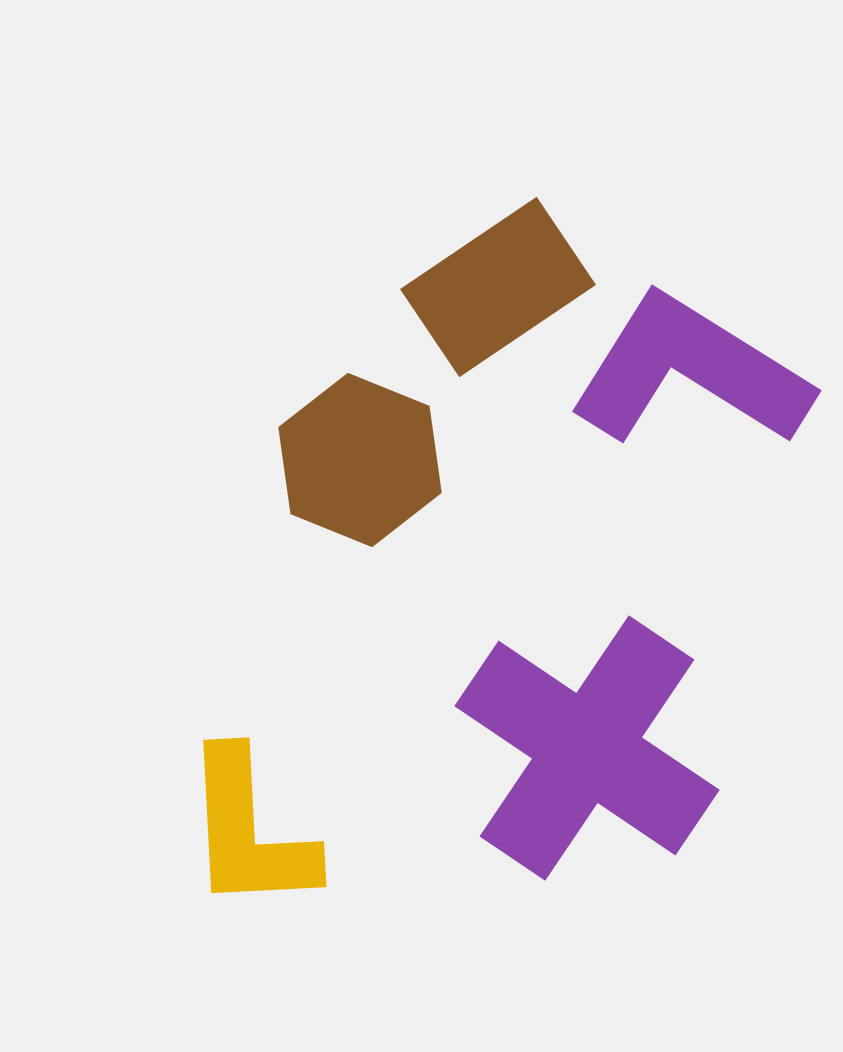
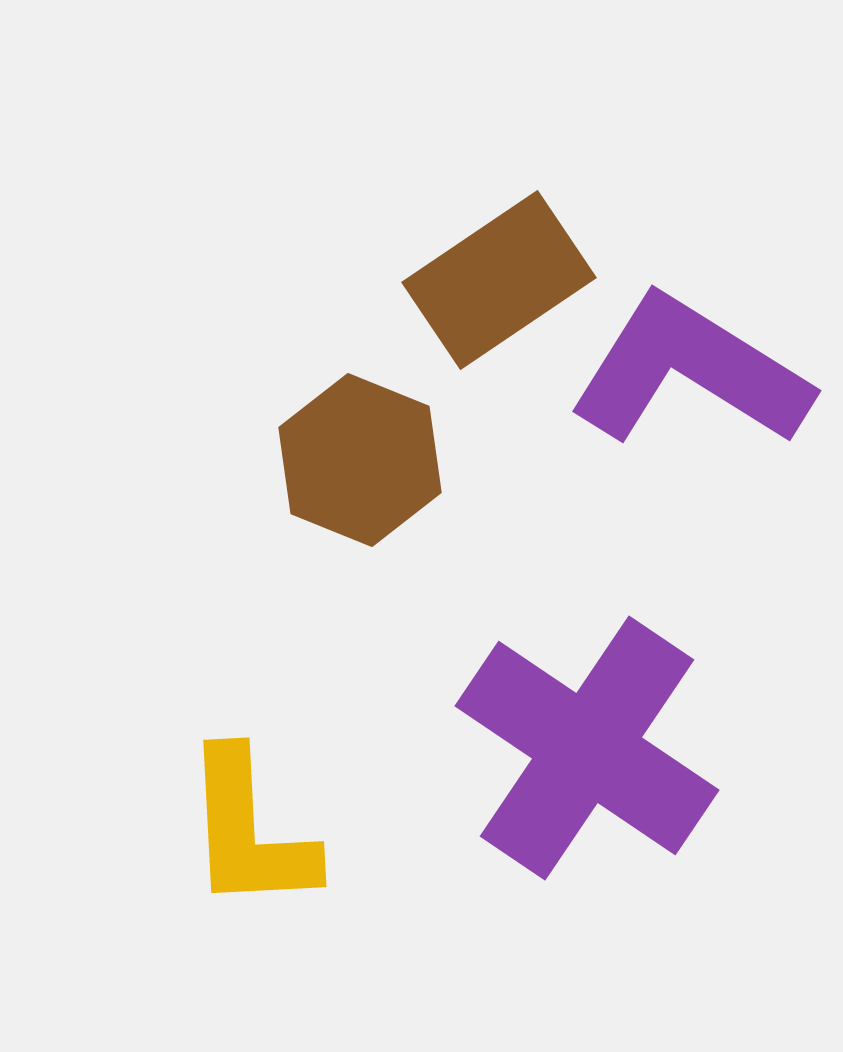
brown rectangle: moved 1 px right, 7 px up
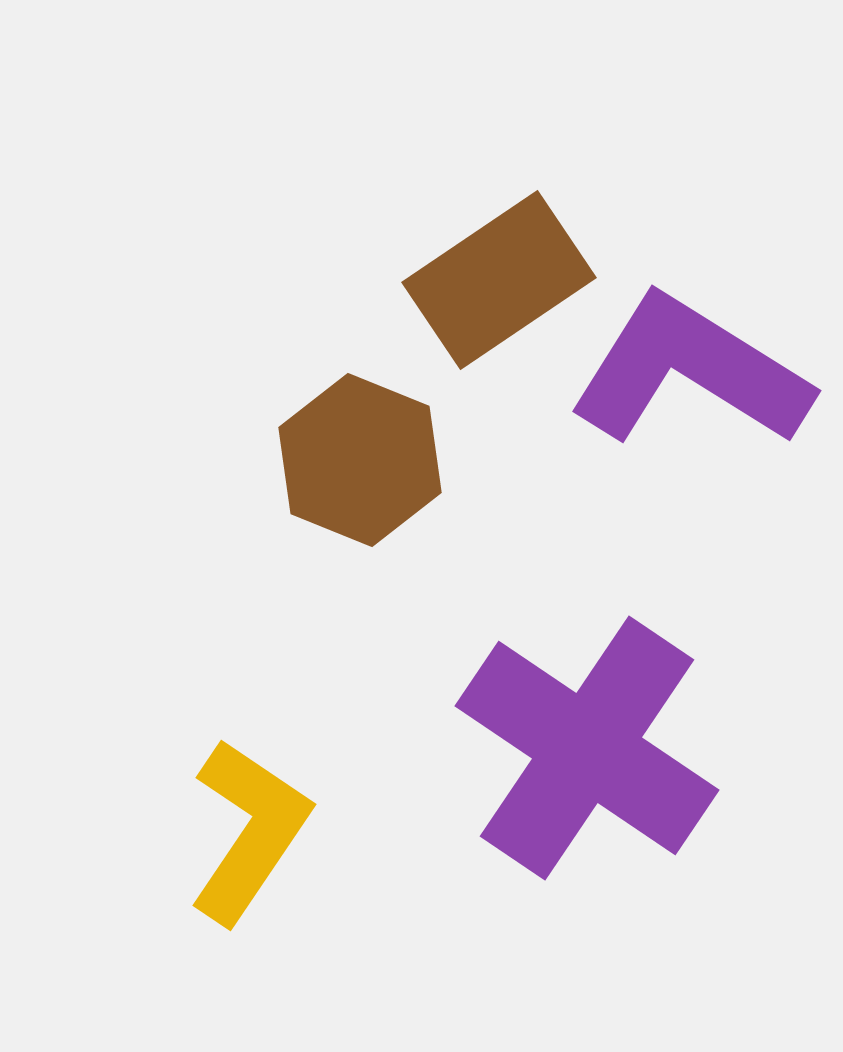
yellow L-shape: rotated 143 degrees counterclockwise
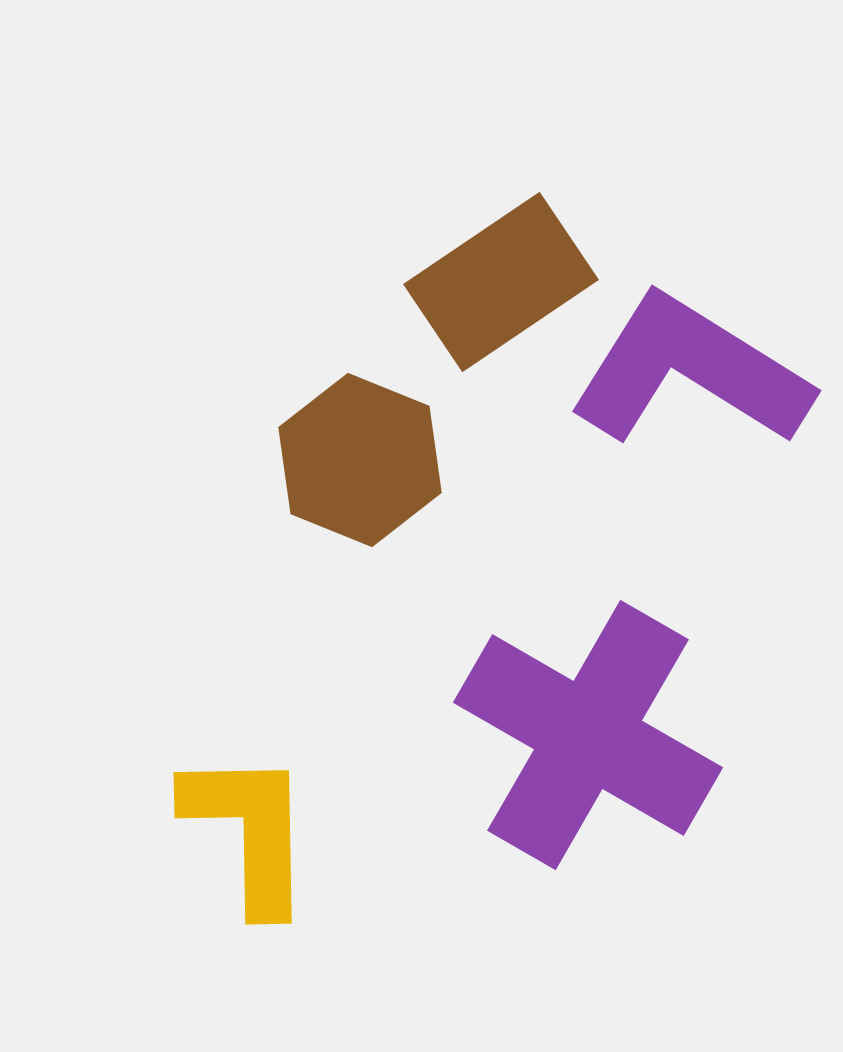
brown rectangle: moved 2 px right, 2 px down
purple cross: moved 1 px right, 13 px up; rotated 4 degrees counterclockwise
yellow L-shape: rotated 35 degrees counterclockwise
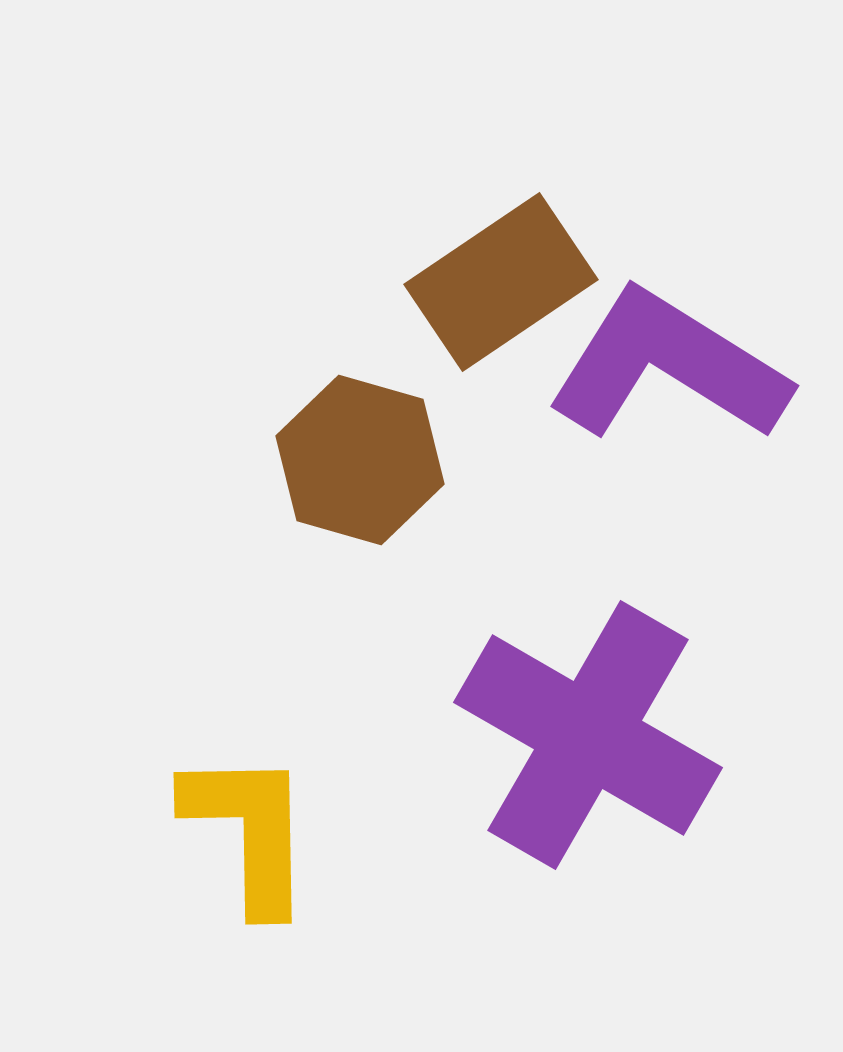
purple L-shape: moved 22 px left, 5 px up
brown hexagon: rotated 6 degrees counterclockwise
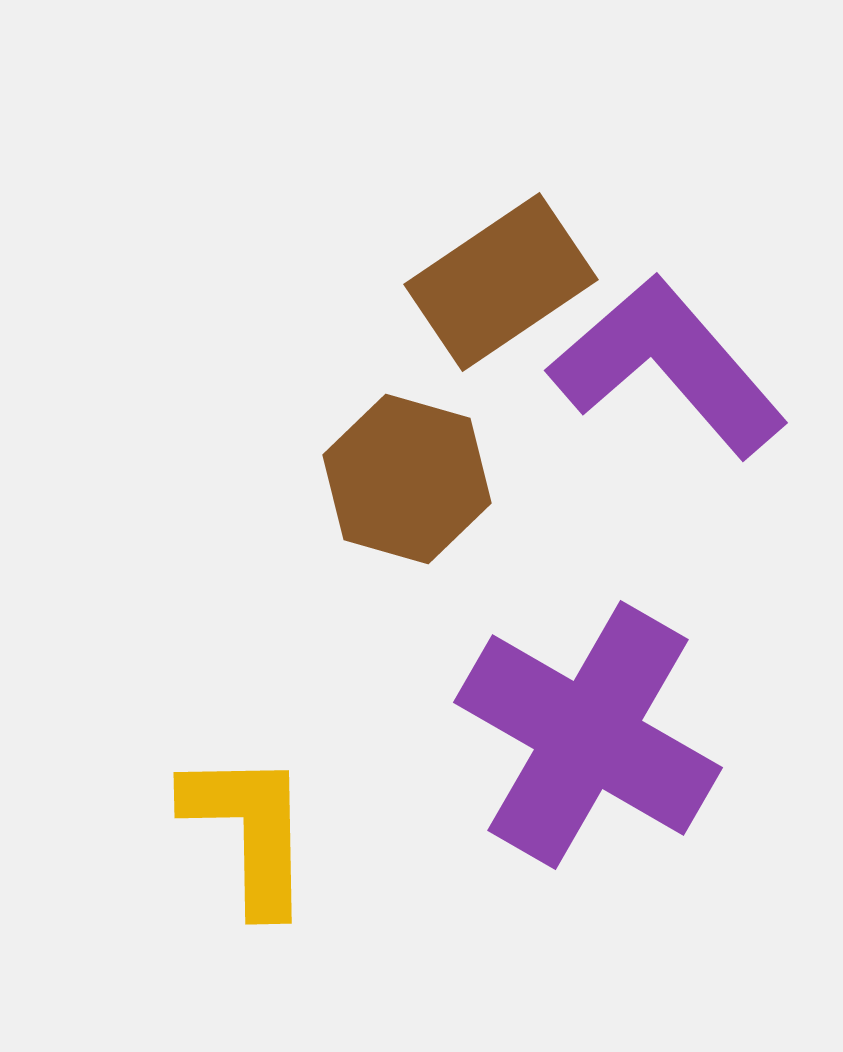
purple L-shape: rotated 17 degrees clockwise
brown hexagon: moved 47 px right, 19 px down
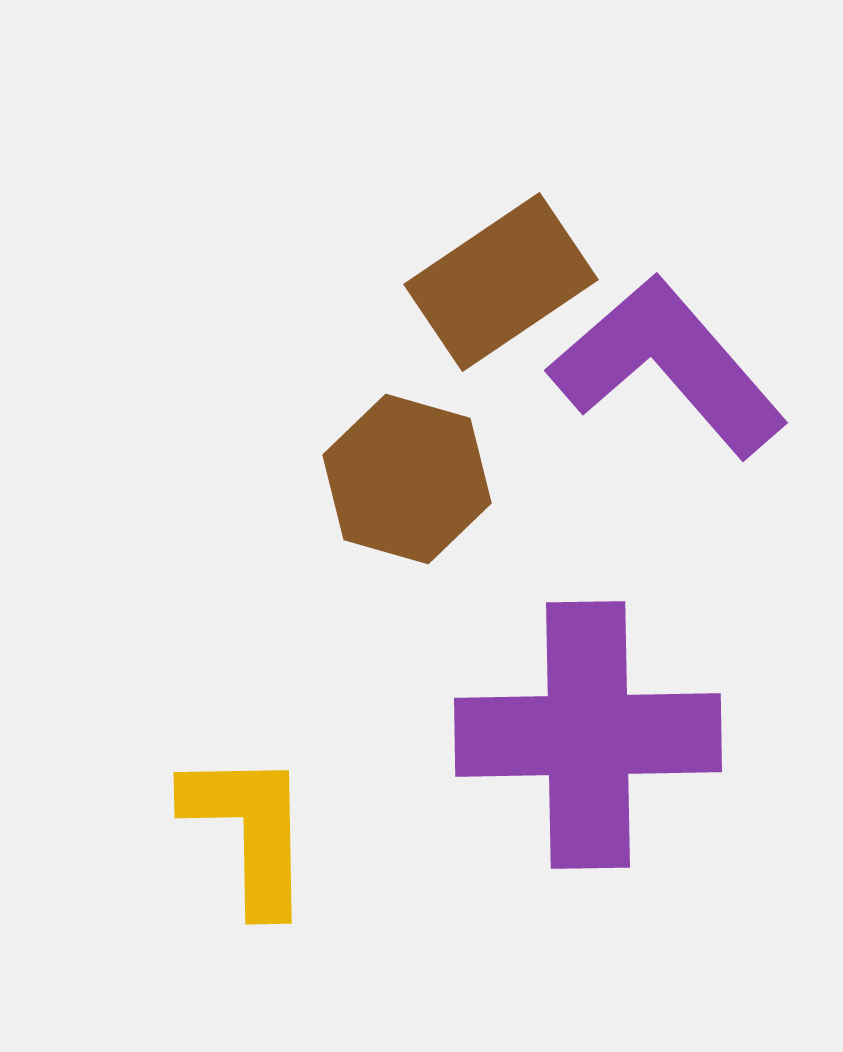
purple cross: rotated 31 degrees counterclockwise
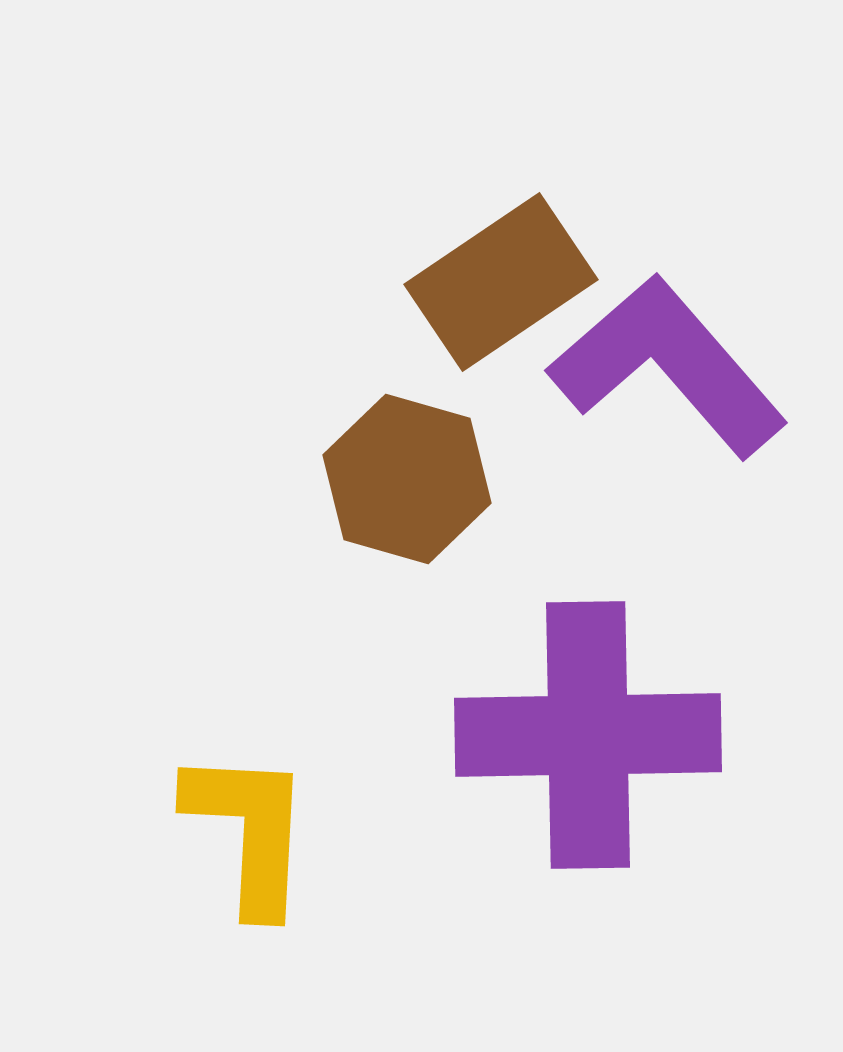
yellow L-shape: rotated 4 degrees clockwise
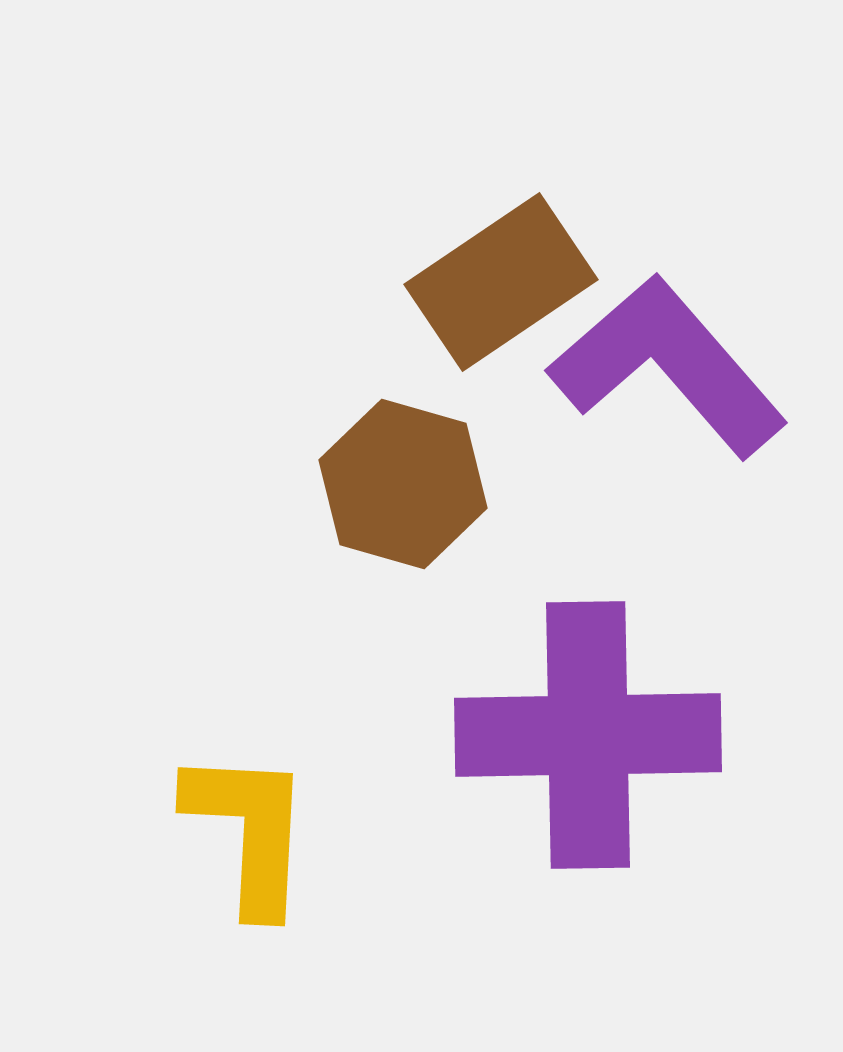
brown hexagon: moved 4 px left, 5 px down
